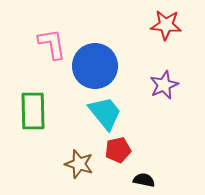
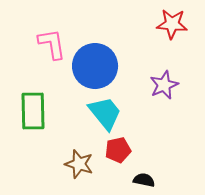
red star: moved 6 px right, 1 px up
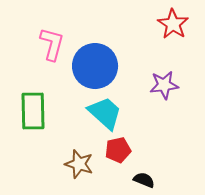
red star: moved 1 px right; rotated 28 degrees clockwise
pink L-shape: rotated 24 degrees clockwise
purple star: rotated 16 degrees clockwise
cyan trapezoid: rotated 9 degrees counterclockwise
black semicircle: rotated 10 degrees clockwise
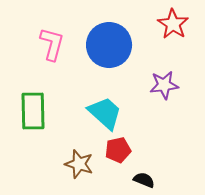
blue circle: moved 14 px right, 21 px up
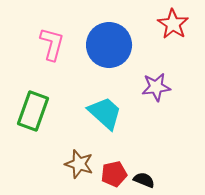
purple star: moved 8 px left, 2 px down
green rectangle: rotated 21 degrees clockwise
red pentagon: moved 4 px left, 24 px down
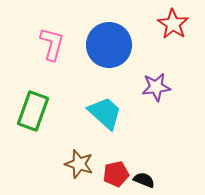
red pentagon: moved 2 px right
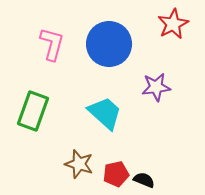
red star: rotated 12 degrees clockwise
blue circle: moved 1 px up
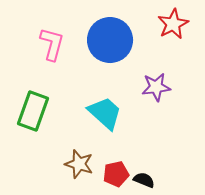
blue circle: moved 1 px right, 4 px up
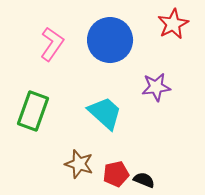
pink L-shape: rotated 20 degrees clockwise
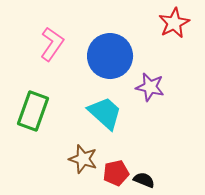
red star: moved 1 px right, 1 px up
blue circle: moved 16 px down
purple star: moved 6 px left; rotated 20 degrees clockwise
brown star: moved 4 px right, 5 px up
red pentagon: moved 1 px up
